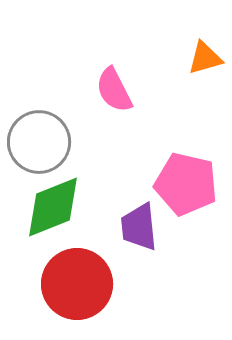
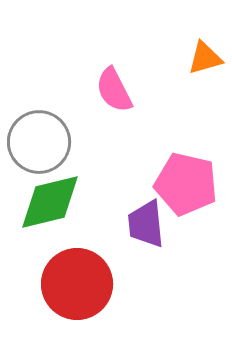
green diamond: moved 3 px left, 5 px up; rotated 8 degrees clockwise
purple trapezoid: moved 7 px right, 3 px up
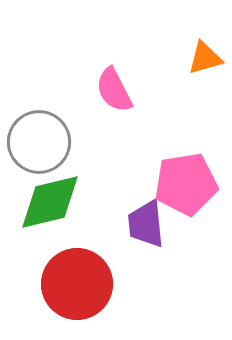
pink pentagon: rotated 22 degrees counterclockwise
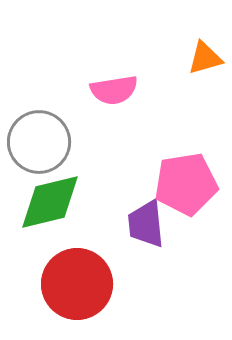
pink semicircle: rotated 72 degrees counterclockwise
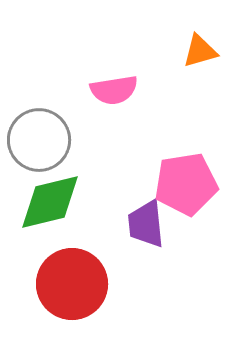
orange triangle: moved 5 px left, 7 px up
gray circle: moved 2 px up
red circle: moved 5 px left
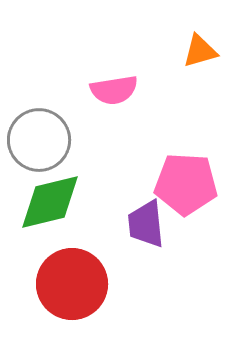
pink pentagon: rotated 12 degrees clockwise
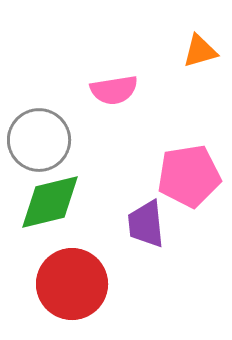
pink pentagon: moved 3 px right, 8 px up; rotated 12 degrees counterclockwise
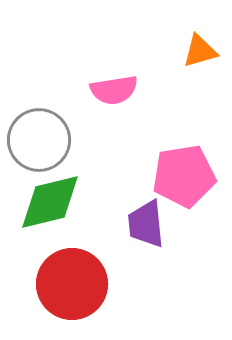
pink pentagon: moved 5 px left
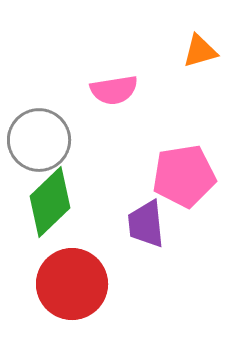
green diamond: rotated 30 degrees counterclockwise
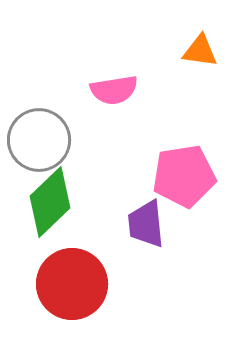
orange triangle: rotated 24 degrees clockwise
